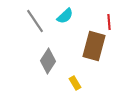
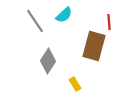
cyan semicircle: moved 1 px left, 1 px up
yellow rectangle: moved 1 px down
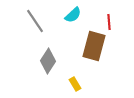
cyan semicircle: moved 9 px right
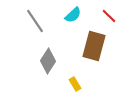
red line: moved 6 px up; rotated 42 degrees counterclockwise
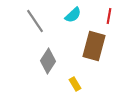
red line: rotated 56 degrees clockwise
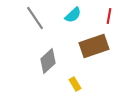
gray line: moved 3 px up
brown rectangle: rotated 56 degrees clockwise
gray diamond: rotated 15 degrees clockwise
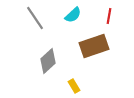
yellow rectangle: moved 1 px left, 2 px down
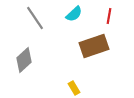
cyan semicircle: moved 1 px right, 1 px up
gray diamond: moved 24 px left, 1 px up
yellow rectangle: moved 2 px down
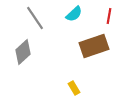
gray diamond: moved 1 px left, 8 px up
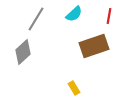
gray line: moved 1 px right, 1 px down; rotated 65 degrees clockwise
